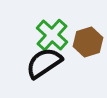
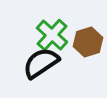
black semicircle: moved 3 px left
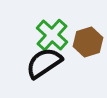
black semicircle: moved 3 px right
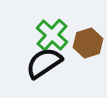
brown hexagon: moved 1 px down
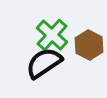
brown hexagon: moved 1 px right, 2 px down; rotated 16 degrees counterclockwise
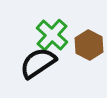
black semicircle: moved 6 px left
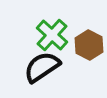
black semicircle: moved 4 px right, 4 px down
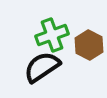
green cross: rotated 28 degrees clockwise
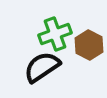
green cross: moved 3 px right, 1 px up
